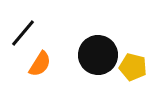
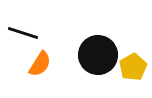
black line: rotated 68 degrees clockwise
yellow pentagon: rotated 28 degrees clockwise
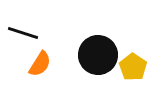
yellow pentagon: rotated 8 degrees counterclockwise
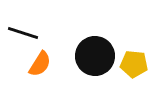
black circle: moved 3 px left, 1 px down
yellow pentagon: moved 1 px right, 3 px up; rotated 28 degrees counterclockwise
